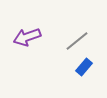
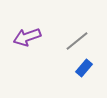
blue rectangle: moved 1 px down
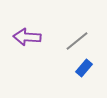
purple arrow: rotated 24 degrees clockwise
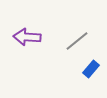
blue rectangle: moved 7 px right, 1 px down
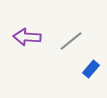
gray line: moved 6 px left
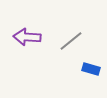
blue rectangle: rotated 66 degrees clockwise
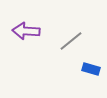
purple arrow: moved 1 px left, 6 px up
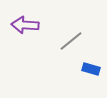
purple arrow: moved 1 px left, 6 px up
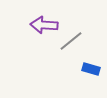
purple arrow: moved 19 px right
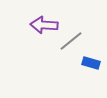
blue rectangle: moved 6 px up
